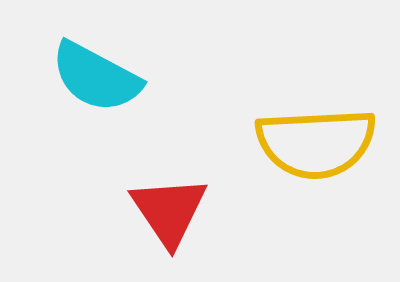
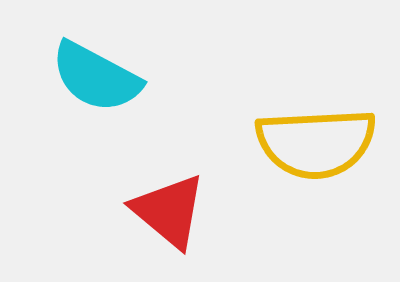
red triangle: rotated 16 degrees counterclockwise
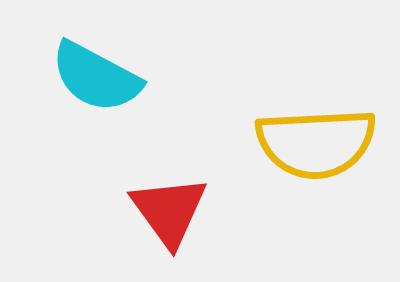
red triangle: rotated 14 degrees clockwise
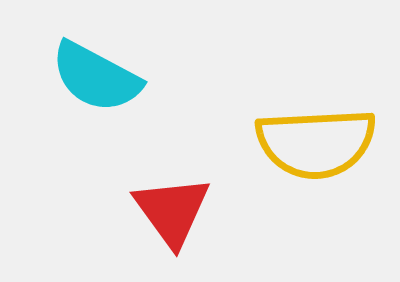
red triangle: moved 3 px right
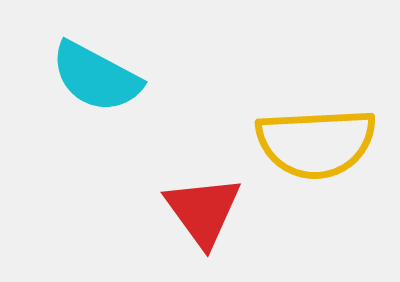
red triangle: moved 31 px right
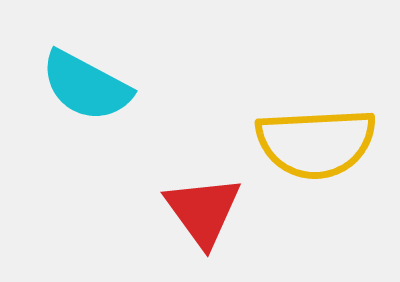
cyan semicircle: moved 10 px left, 9 px down
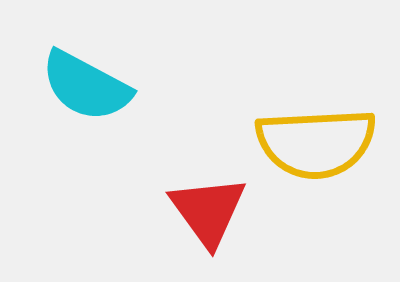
red triangle: moved 5 px right
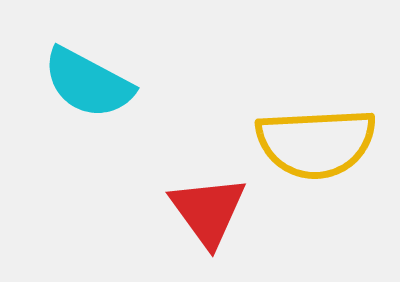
cyan semicircle: moved 2 px right, 3 px up
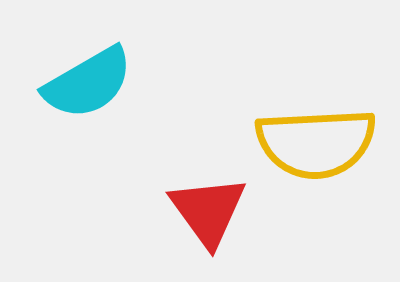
cyan semicircle: rotated 58 degrees counterclockwise
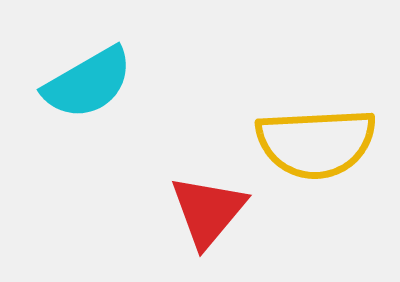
red triangle: rotated 16 degrees clockwise
